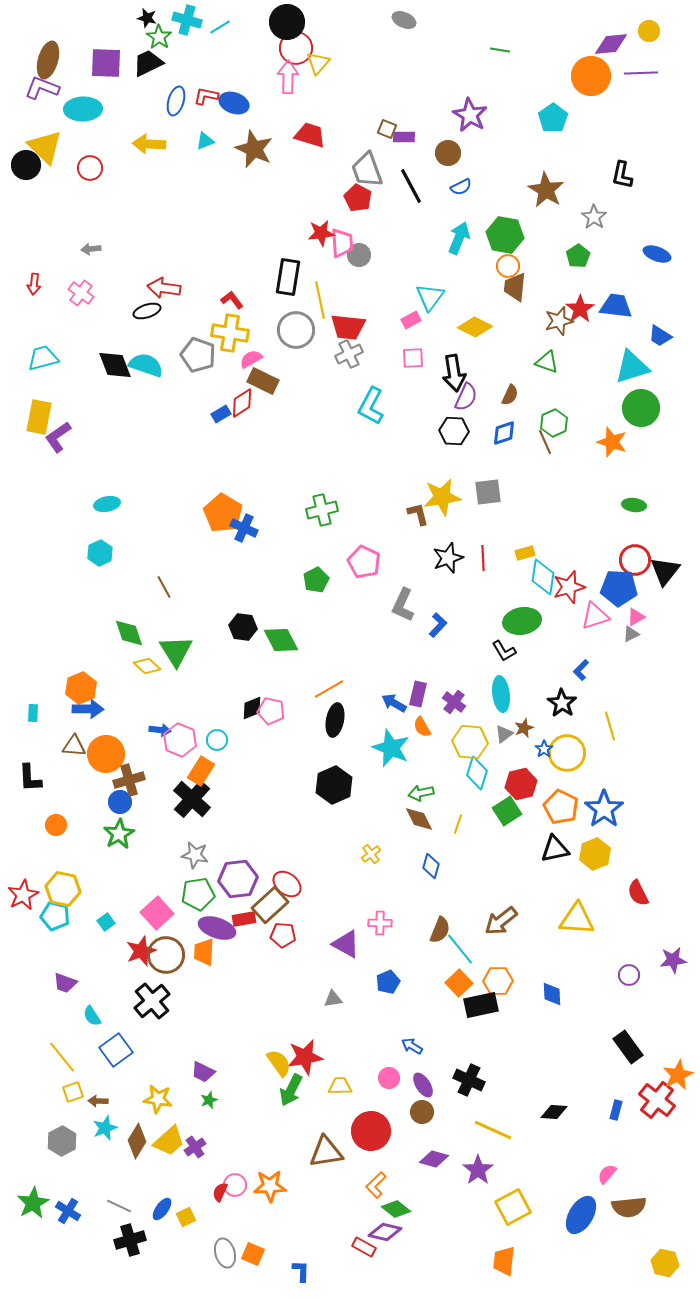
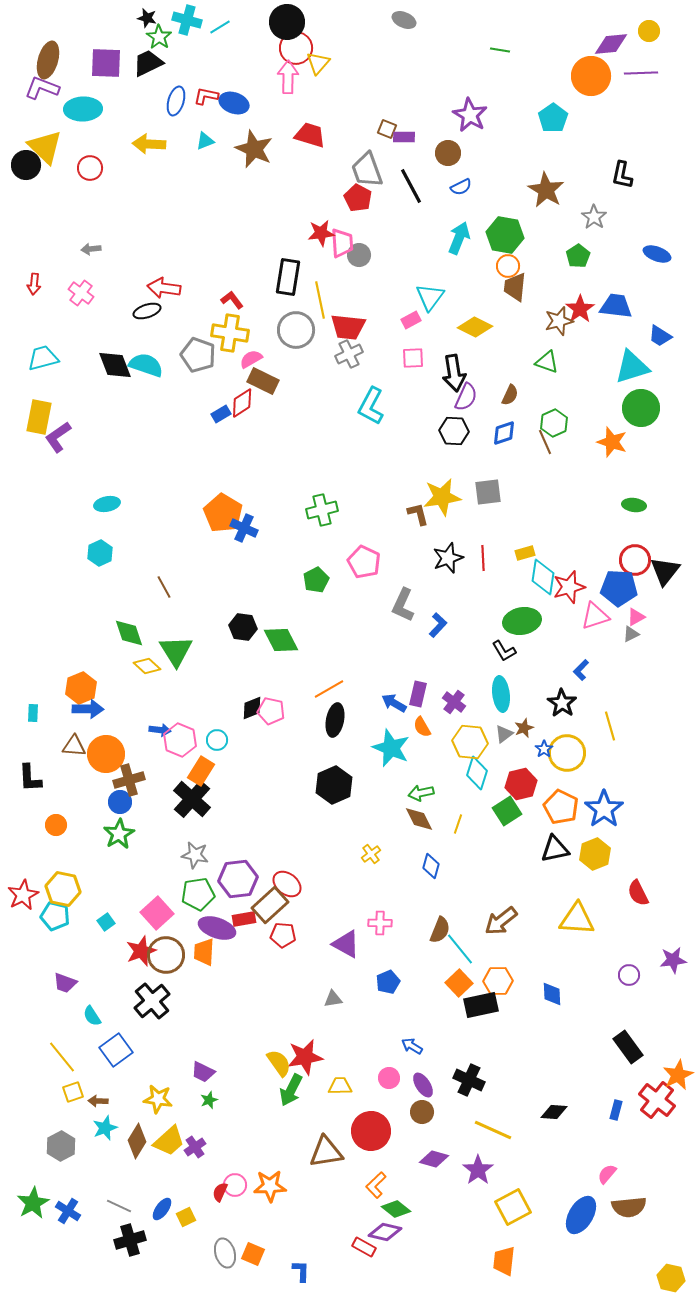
gray hexagon at (62, 1141): moved 1 px left, 5 px down
yellow hexagon at (665, 1263): moved 6 px right, 15 px down
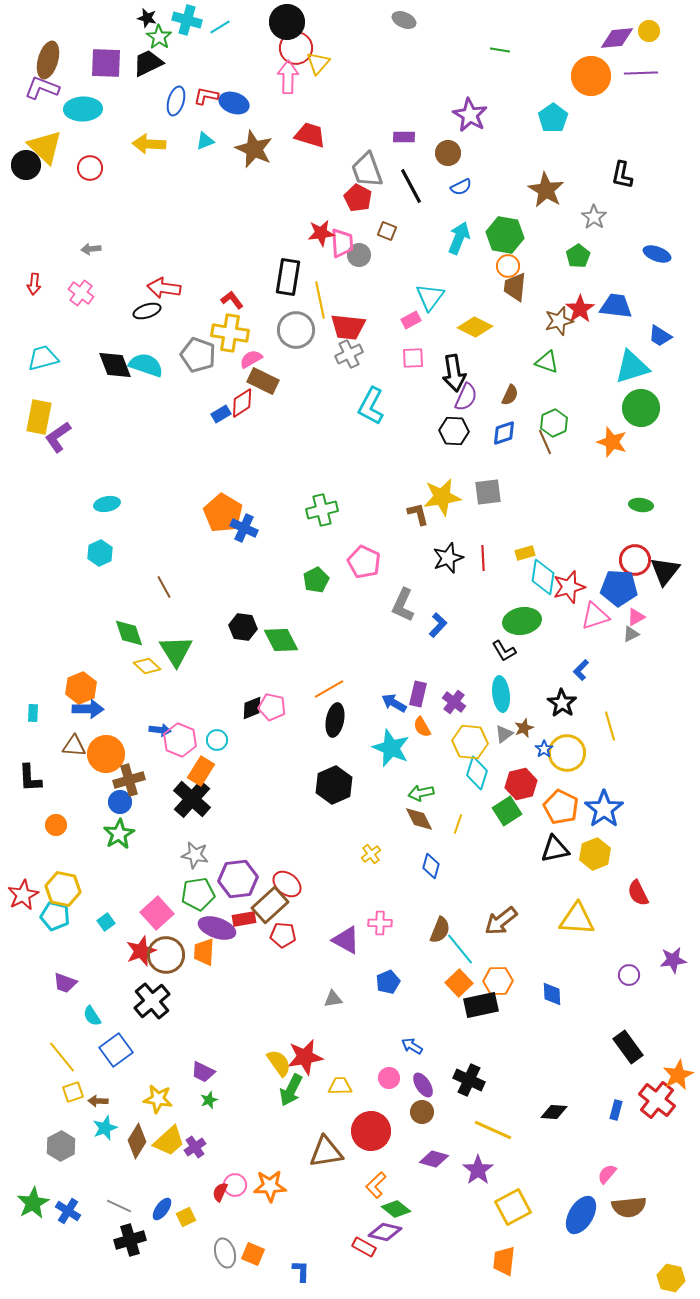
purple diamond at (611, 44): moved 6 px right, 6 px up
brown square at (387, 129): moved 102 px down
green ellipse at (634, 505): moved 7 px right
pink pentagon at (271, 711): moved 1 px right, 4 px up
purple triangle at (346, 944): moved 4 px up
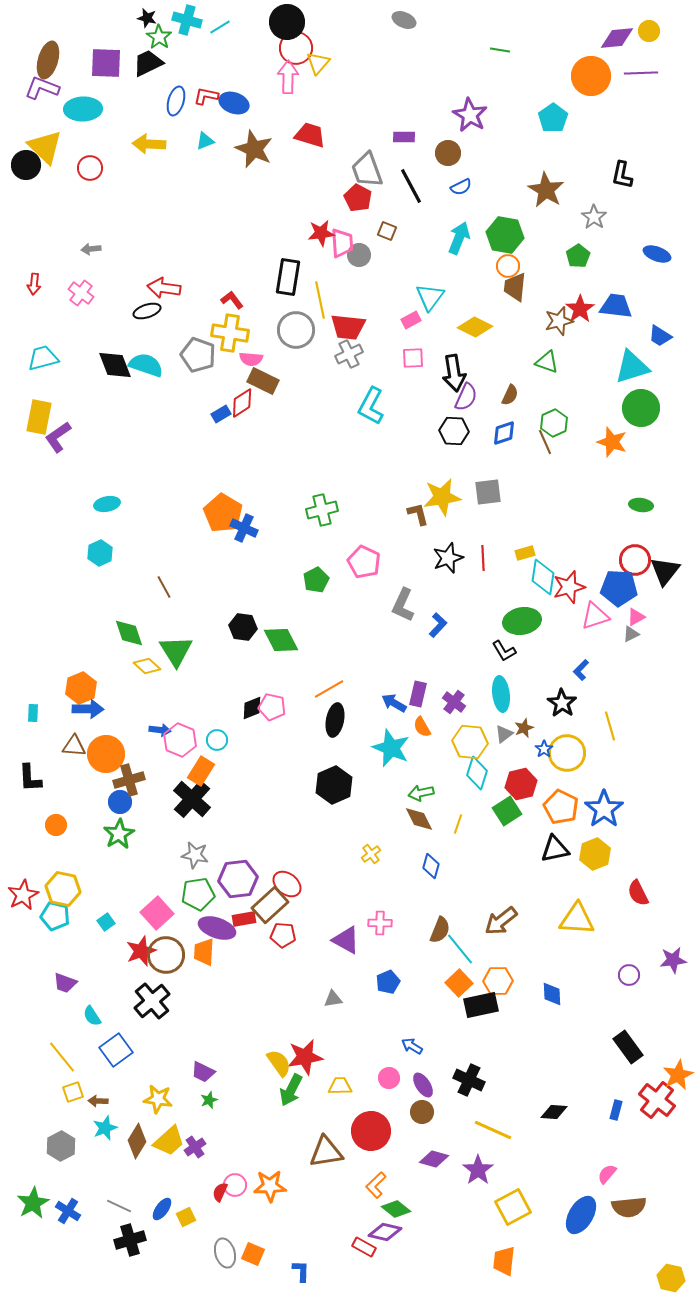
pink semicircle at (251, 359): rotated 145 degrees counterclockwise
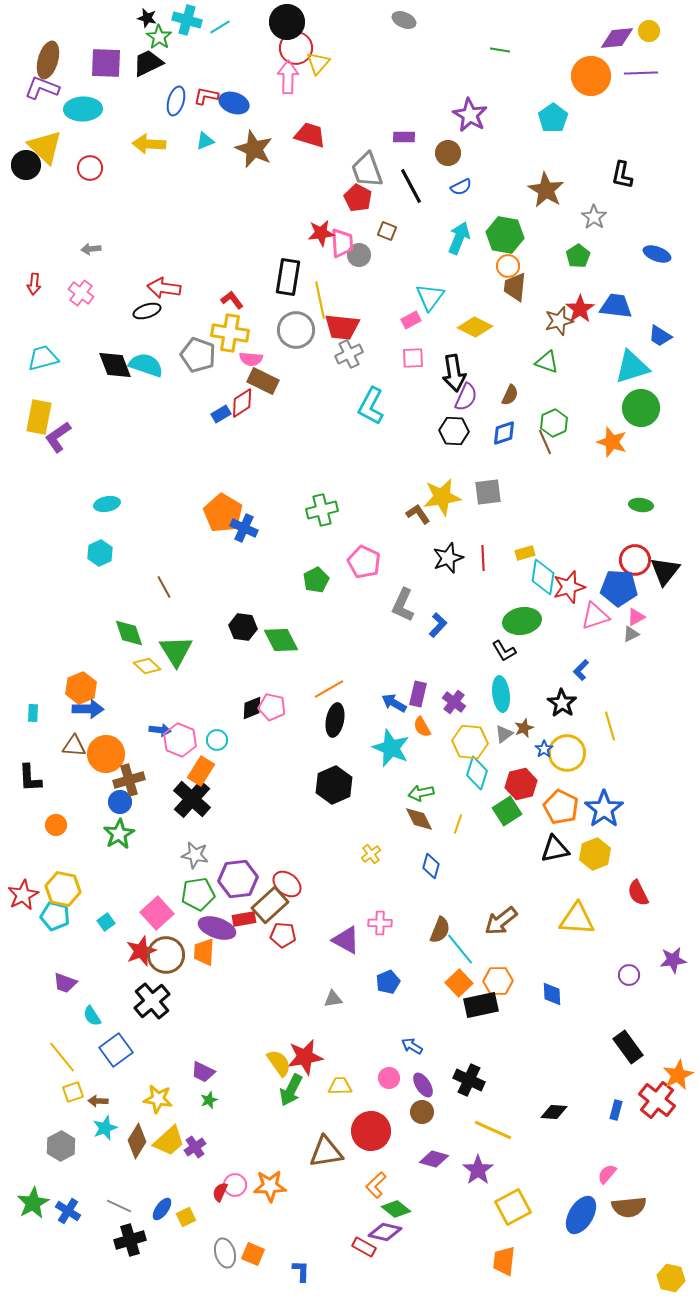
red trapezoid at (348, 327): moved 6 px left
brown L-shape at (418, 514): rotated 20 degrees counterclockwise
